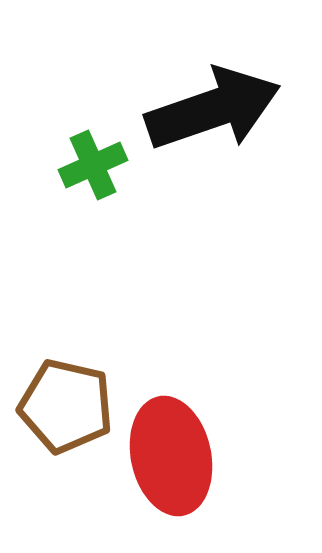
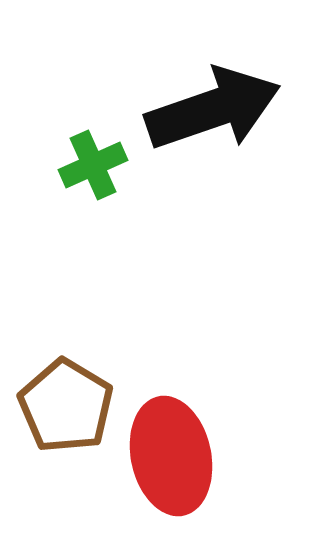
brown pentagon: rotated 18 degrees clockwise
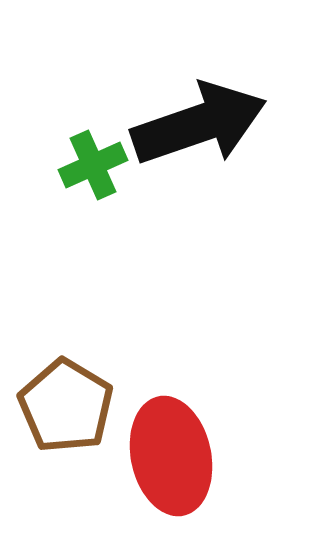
black arrow: moved 14 px left, 15 px down
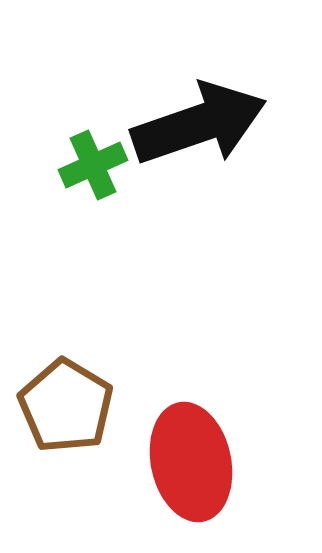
red ellipse: moved 20 px right, 6 px down
